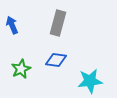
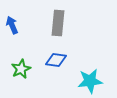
gray rectangle: rotated 10 degrees counterclockwise
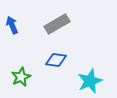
gray rectangle: moved 1 px left, 1 px down; rotated 55 degrees clockwise
green star: moved 8 px down
cyan star: rotated 15 degrees counterclockwise
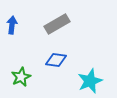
blue arrow: rotated 30 degrees clockwise
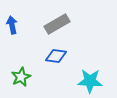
blue arrow: rotated 18 degrees counterclockwise
blue diamond: moved 4 px up
cyan star: rotated 25 degrees clockwise
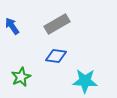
blue arrow: moved 1 px down; rotated 24 degrees counterclockwise
cyan star: moved 5 px left
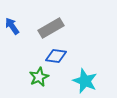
gray rectangle: moved 6 px left, 4 px down
green star: moved 18 px right
cyan star: rotated 20 degrees clockwise
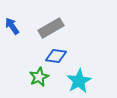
cyan star: moved 6 px left; rotated 20 degrees clockwise
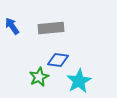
gray rectangle: rotated 25 degrees clockwise
blue diamond: moved 2 px right, 4 px down
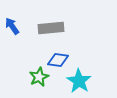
cyan star: rotated 10 degrees counterclockwise
